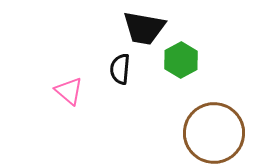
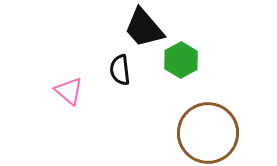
black trapezoid: rotated 39 degrees clockwise
black semicircle: moved 1 px down; rotated 12 degrees counterclockwise
brown circle: moved 6 px left
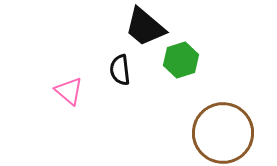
black trapezoid: moved 1 px right, 1 px up; rotated 9 degrees counterclockwise
green hexagon: rotated 12 degrees clockwise
brown circle: moved 15 px right
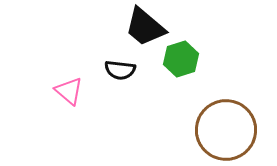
green hexagon: moved 1 px up
black semicircle: rotated 76 degrees counterclockwise
brown circle: moved 3 px right, 3 px up
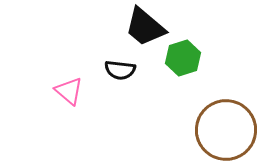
green hexagon: moved 2 px right, 1 px up
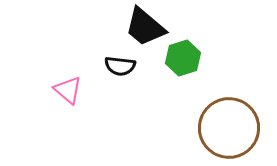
black semicircle: moved 4 px up
pink triangle: moved 1 px left, 1 px up
brown circle: moved 3 px right, 2 px up
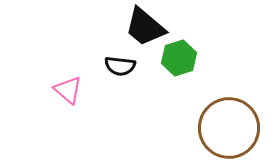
green hexagon: moved 4 px left
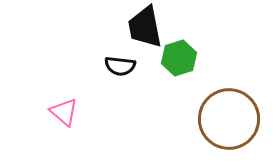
black trapezoid: rotated 39 degrees clockwise
pink triangle: moved 4 px left, 22 px down
brown circle: moved 9 px up
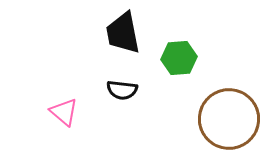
black trapezoid: moved 22 px left, 6 px down
green hexagon: rotated 12 degrees clockwise
black semicircle: moved 2 px right, 24 px down
